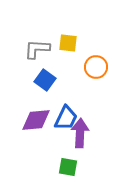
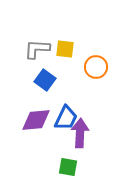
yellow square: moved 3 px left, 6 px down
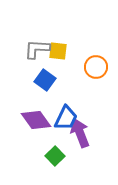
yellow square: moved 7 px left, 2 px down
purple diamond: rotated 60 degrees clockwise
purple arrow: rotated 24 degrees counterclockwise
green square: moved 13 px left, 11 px up; rotated 36 degrees clockwise
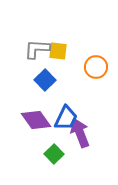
blue square: rotated 10 degrees clockwise
green square: moved 1 px left, 2 px up
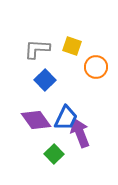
yellow square: moved 14 px right, 5 px up; rotated 12 degrees clockwise
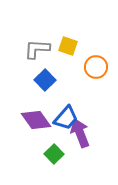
yellow square: moved 4 px left
blue trapezoid: rotated 16 degrees clockwise
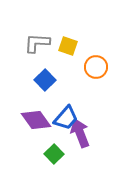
gray L-shape: moved 6 px up
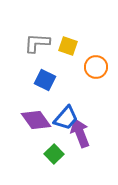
blue square: rotated 20 degrees counterclockwise
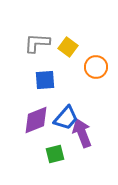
yellow square: moved 1 px down; rotated 18 degrees clockwise
blue square: rotated 30 degrees counterclockwise
purple diamond: rotated 76 degrees counterclockwise
purple arrow: moved 2 px right
green square: moved 1 px right; rotated 30 degrees clockwise
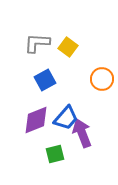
orange circle: moved 6 px right, 12 px down
blue square: rotated 25 degrees counterclockwise
